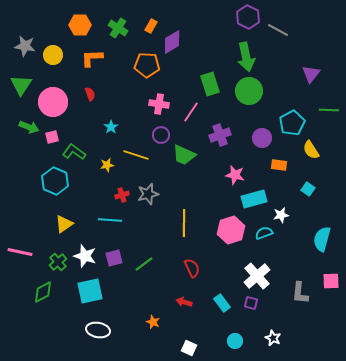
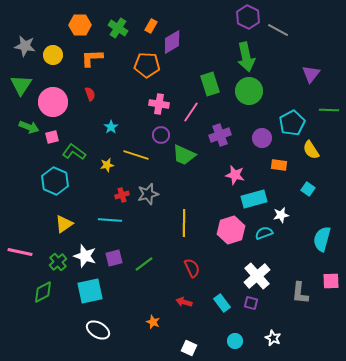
white ellipse at (98, 330): rotated 20 degrees clockwise
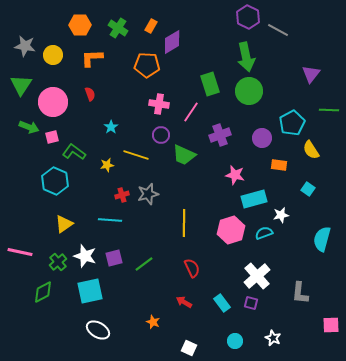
pink square at (331, 281): moved 44 px down
red arrow at (184, 302): rotated 14 degrees clockwise
